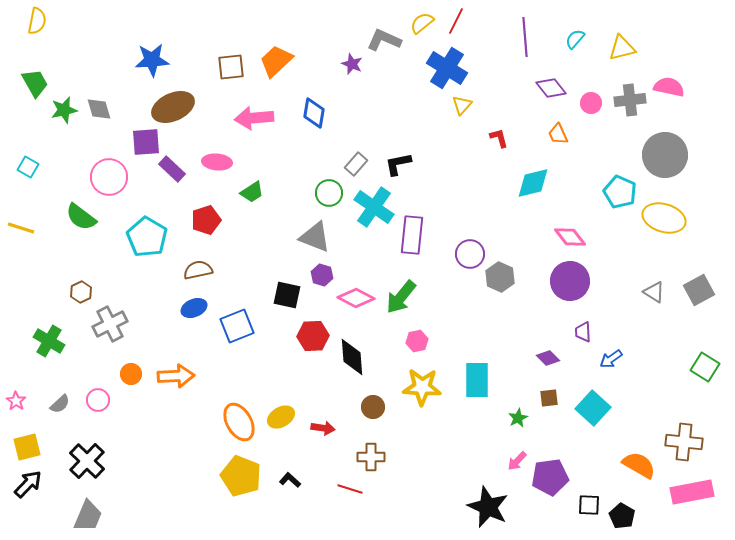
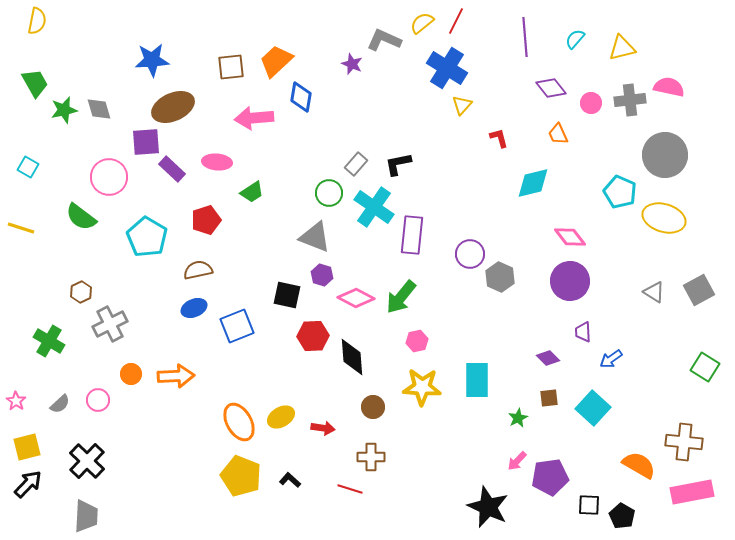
blue diamond at (314, 113): moved 13 px left, 16 px up
gray trapezoid at (88, 516): moved 2 px left; rotated 20 degrees counterclockwise
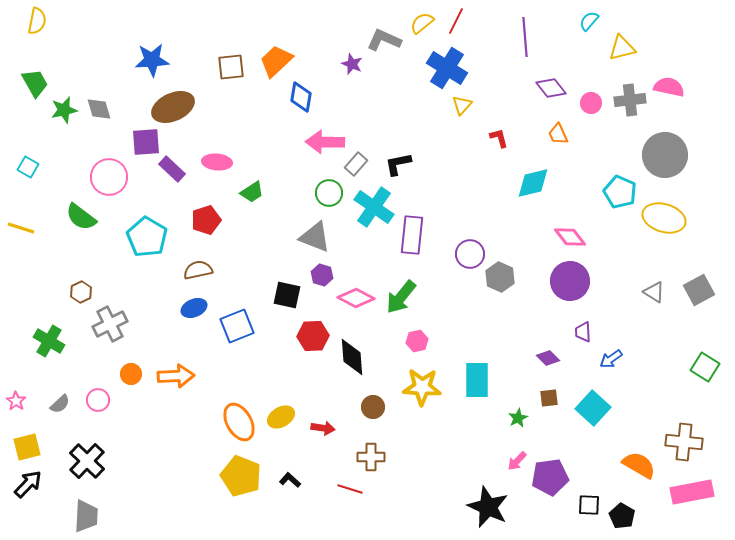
cyan semicircle at (575, 39): moved 14 px right, 18 px up
pink arrow at (254, 118): moved 71 px right, 24 px down; rotated 6 degrees clockwise
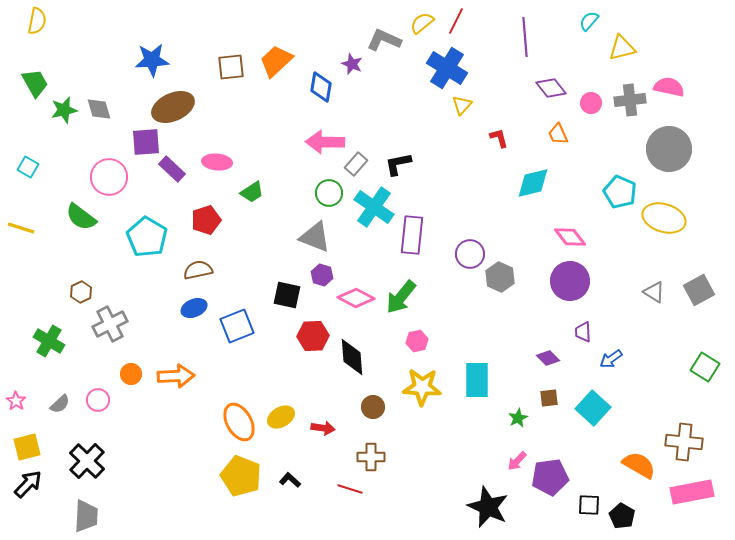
blue diamond at (301, 97): moved 20 px right, 10 px up
gray circle at (665, 155): moved 4 px right, 6 px up
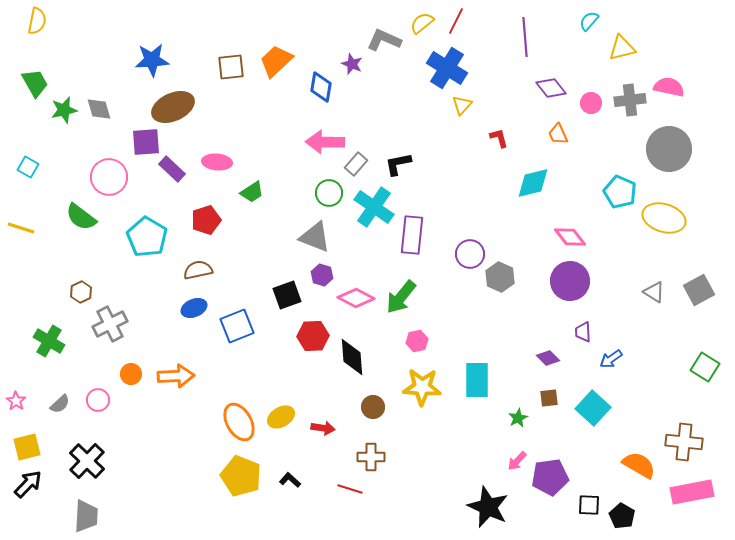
black square at (287, 295): rotated 32 degrees counterclockwise
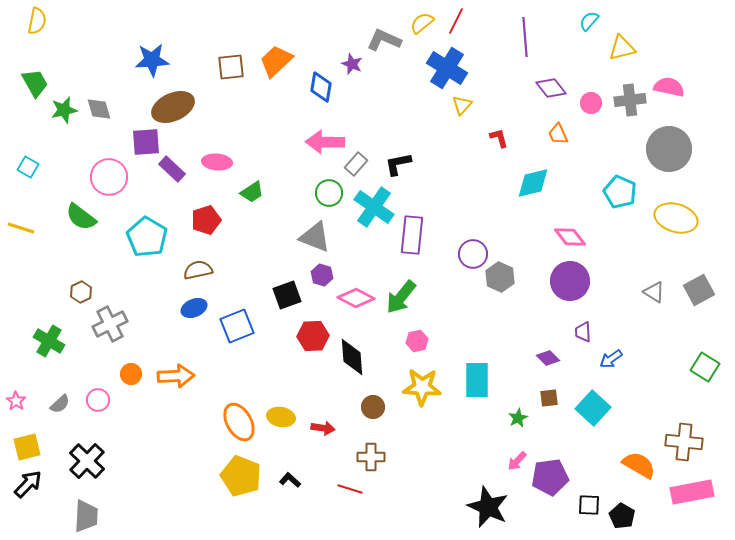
yellow ellipse at (664, 218): moved 12 px right
purple circle at (470, 254): moved 3 px right
yellow ellipse at (281, 417): rotated 40 degrees clockwise
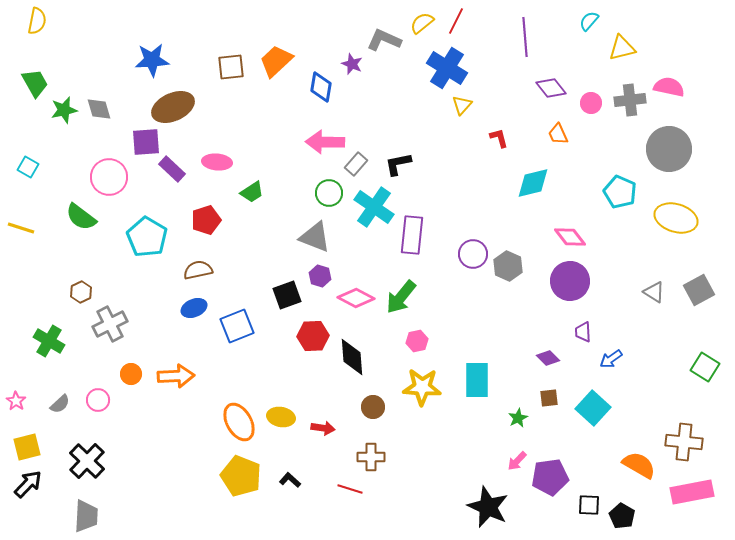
purple hexagon at (322, 275): moved 2 px left, 1 px down
gray hexagon at (500, 277): moved 8 px right, 11 px up
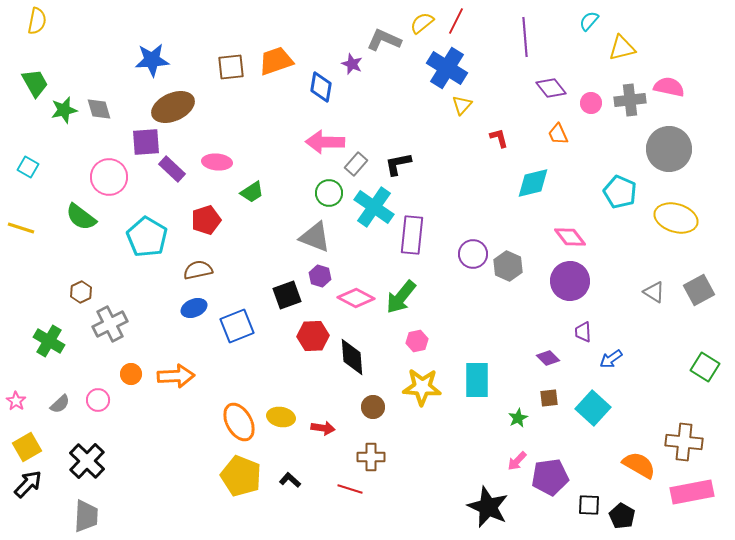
orange trapezoid at (276, 61): rotated 24 degrees clockwise
yellow square at (27, 447): rotated 16 degrees counterclockwise
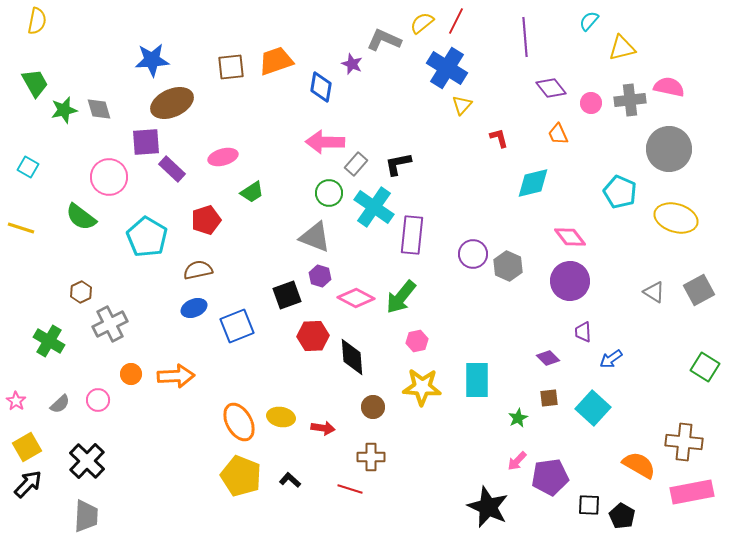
brown ellipse at (173, 107): moved 1 px left, 4 px up
pink ellipse at (217, 162): moved 6 px right, 5 px up; rotated 20 degrees counterclockwise
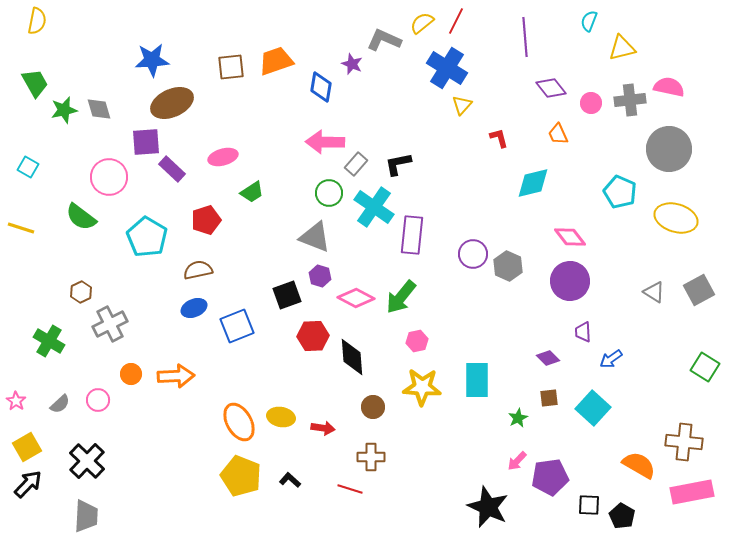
cyan semicircle at (589, 21): rotated 20 degrees counterclockwise
